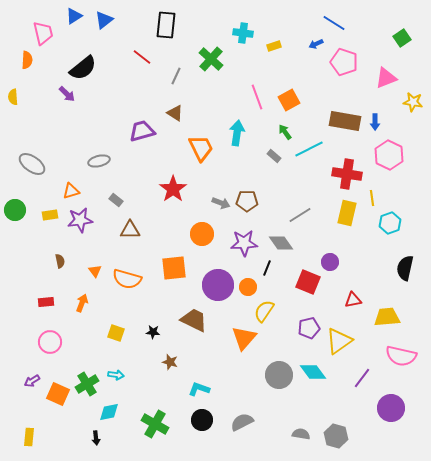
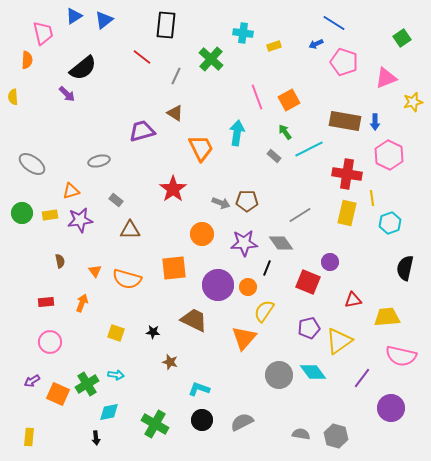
yellow star at (413, 102): rotated 24 degrees counterclockwise
green circle at (15, 210): moved 7 px right, 3 px down
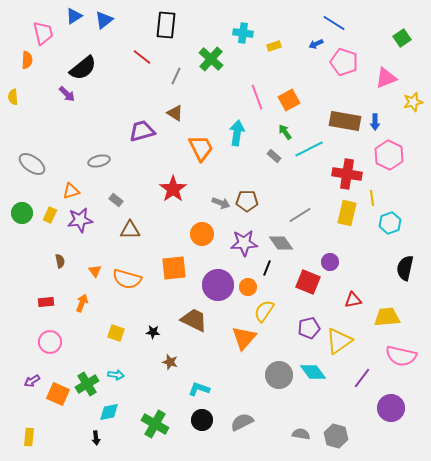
yellow rectangle at (50, 215): rotated 56 degrees counterclockwise
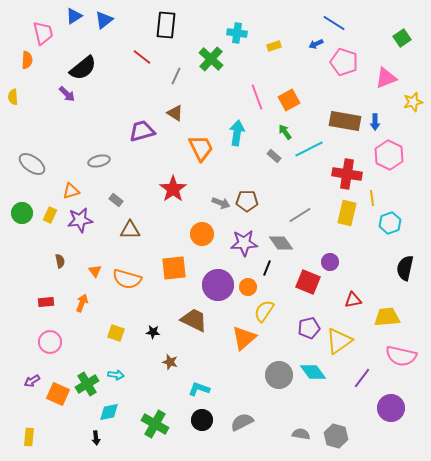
cyan cross at (243, 33): moved 6 px left
orange triangle at (244, 338): rotated 8 degrees clockwise
